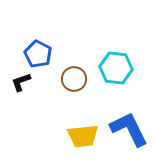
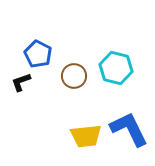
cyan hexagon: rotated 8 degrees clockwise
brown circle: moved 3 px up
yellow trapezoid: moved 3 px right
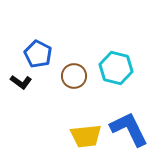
black L-shape: rotated 125 degrees counterclockwise
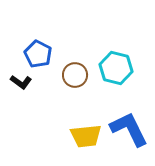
brown circle: moved 1 px right, 1 px up
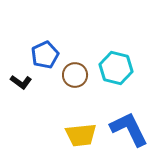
blue pentagon: moved 7 px right, 1 px down; rotated 20 degrees clockwise
yellow trapezoid: moved 5 px left, 1 px up
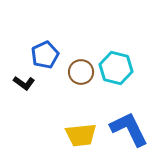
brown circle: moved 6 px right, 3 px up
black L-shape: moved 3 px right, 1 px down
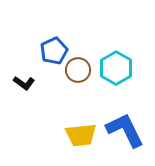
blue pentagon: moved 9 px right, 4 px up
cyan hexagon: rotated 16 degrees clockwise
brown circle: moved 3 px left, 2 px up
blue L-shape: moved 4 px left, 1 px down
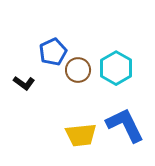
blue pentagon: moved 1 px left, 1 px down
blue L-shape: moved 5 px up
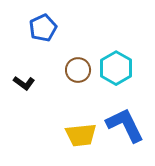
blue pentagon: moved 10 px left, 24 px up
